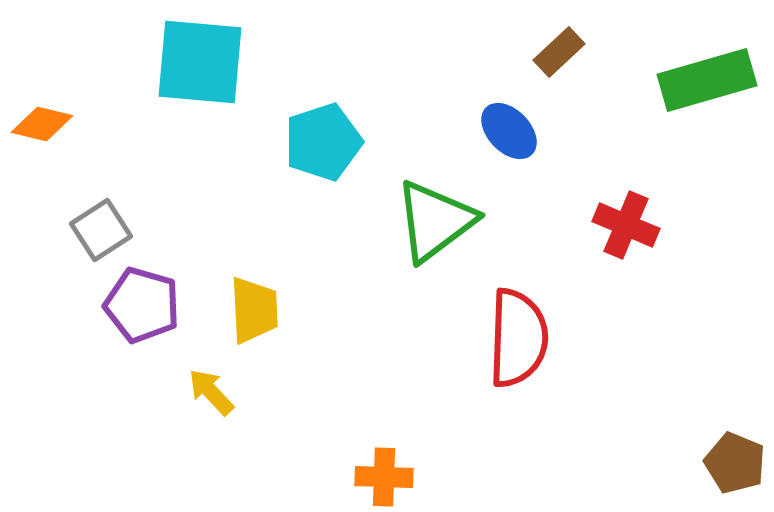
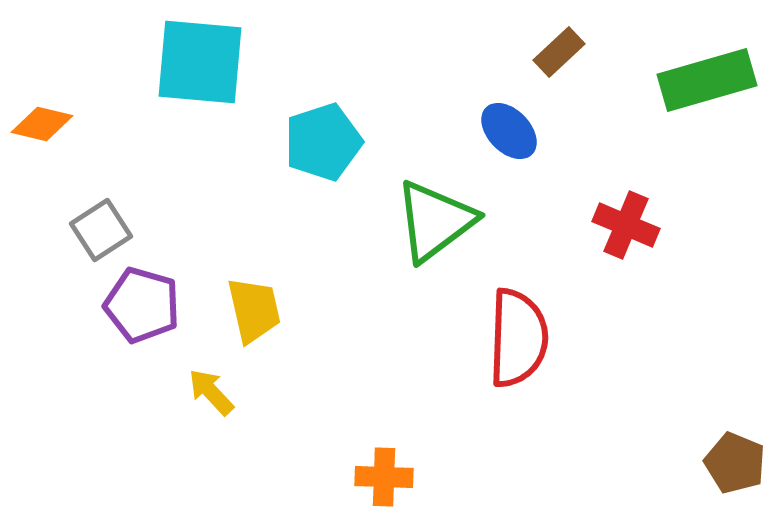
yellow trapezoid: rotated 10 degrees counterclockwise
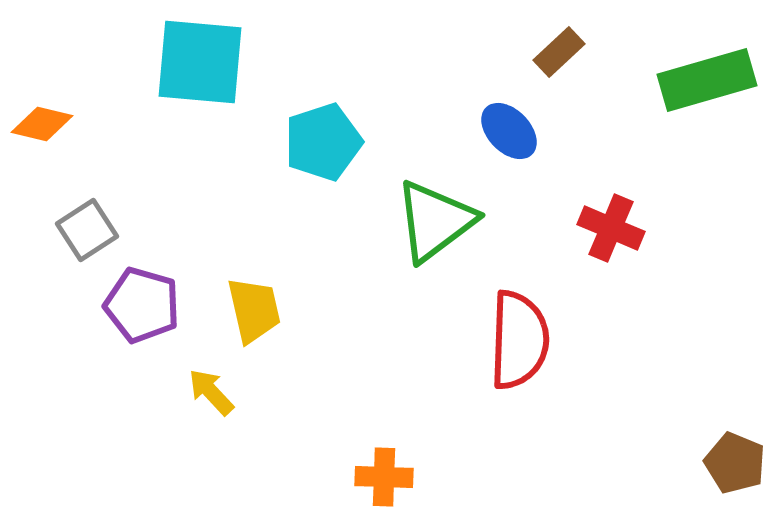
red cross: moved 15 px left, 3 px down
gray square: moved 14 px left
red semicircle: moved 1 px right, 2 px down
